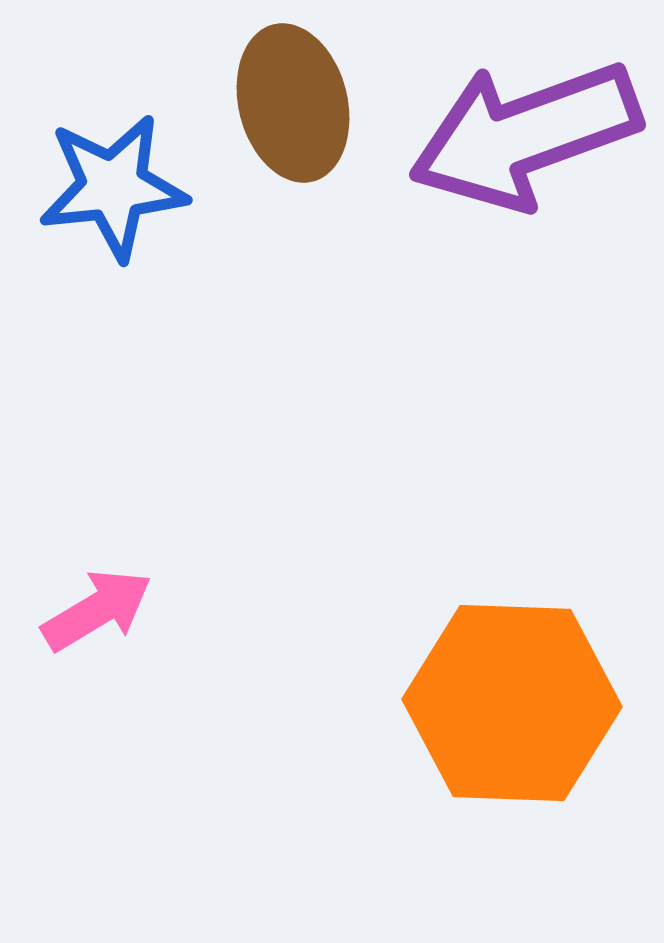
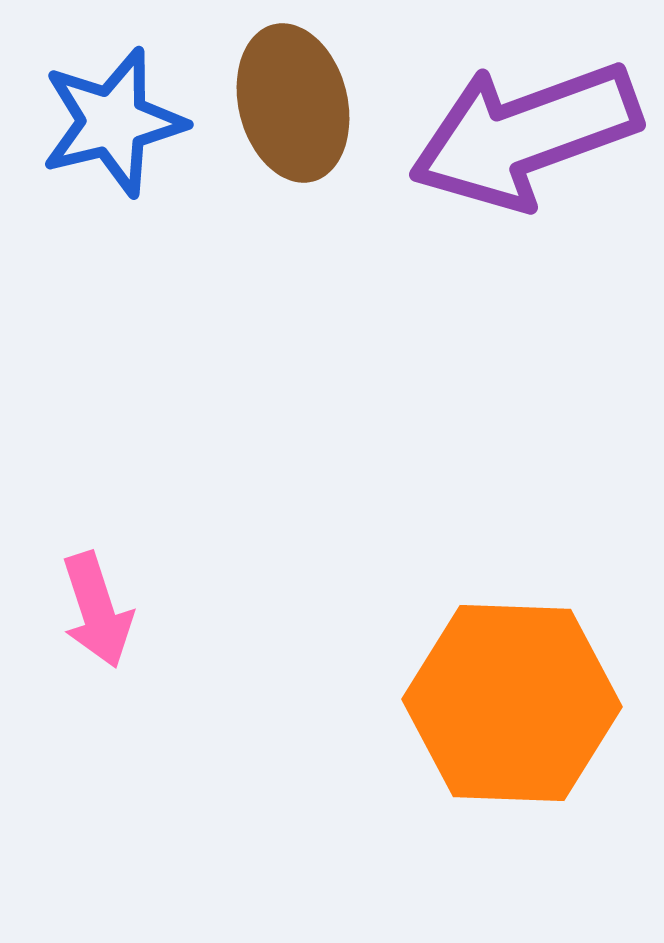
blue star: moved 65 px up; rotated 8 degrees counterclockwise
pink arrow: rotated 103 degrees clockwise
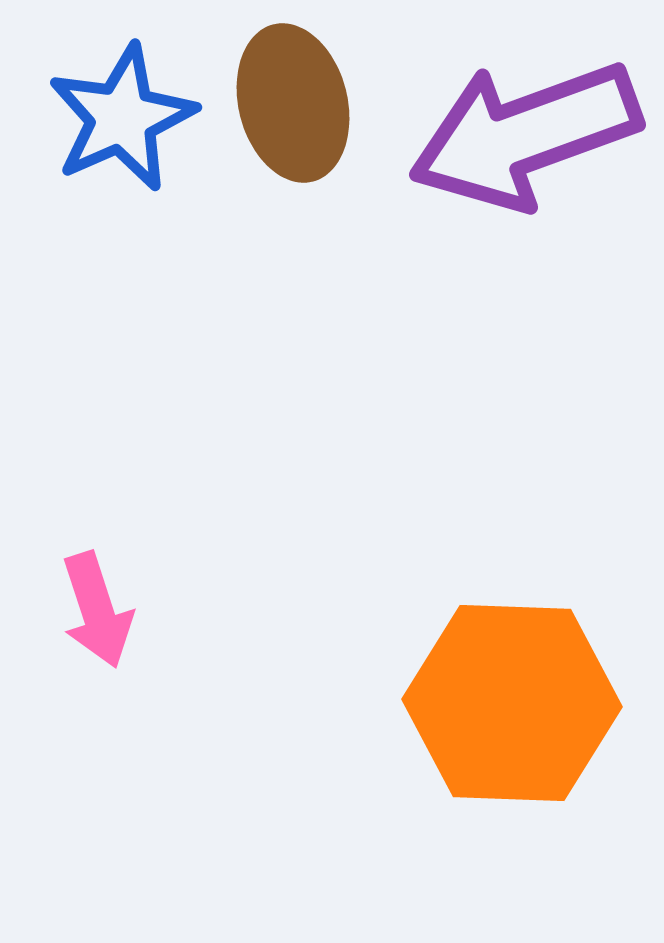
blue star: moved 9 px right, 4 px up; rotated 10 degrees counterclockwise
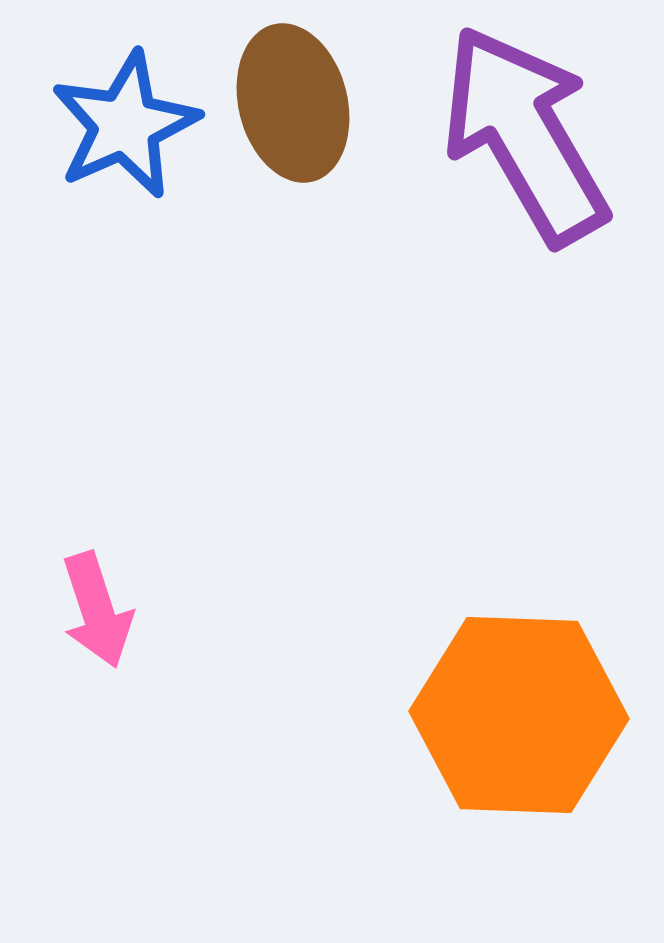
blue star: moved 3 px right, 7 px down
purple arrow: rotated 80 degrees clockwise
orange hexagon: moved 7 px right, 12 px down
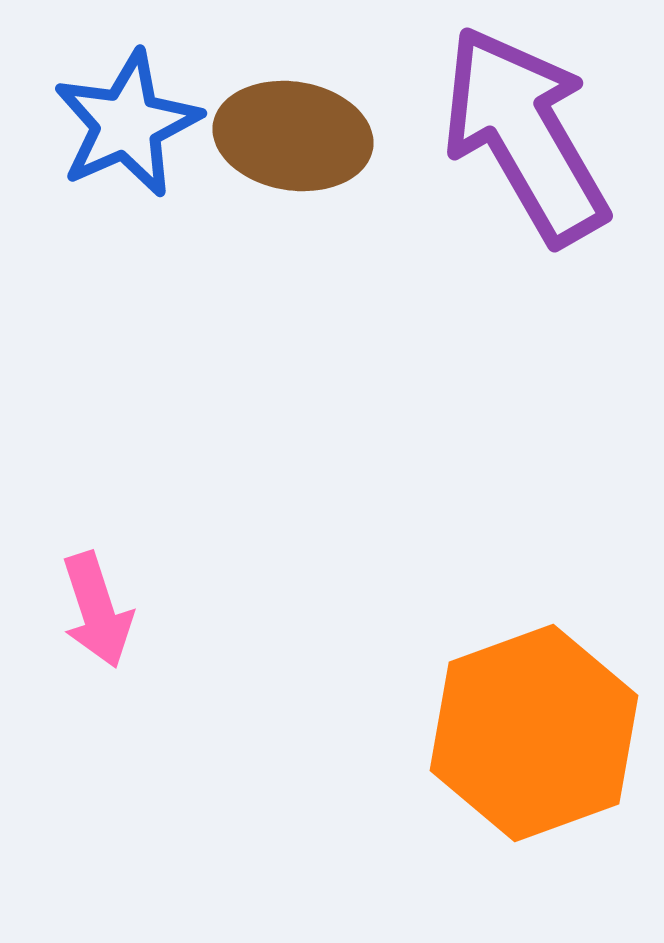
brown ellipse: moved 33 px down; rotated 67 degrees counterclockwise
blue star: moved 2 px right, 1 px up
orange hexagon: moved 15 px right, 18 px down; rotated 22 degrees counterclockwise
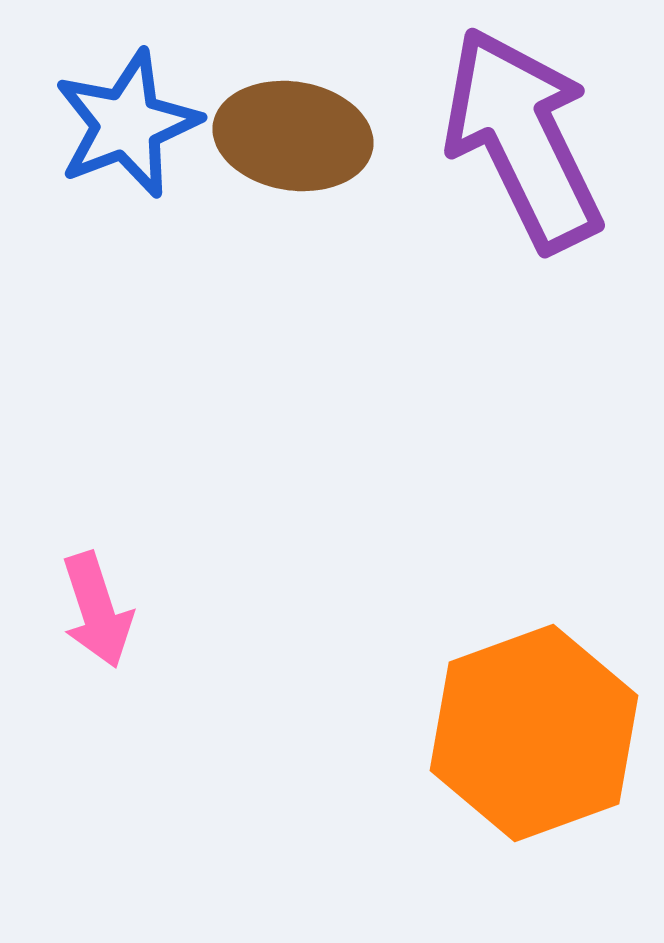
blue star: rotated 3 degrees clockwise
purple arrow: moved 2 px left, 4 px down; rotated 4 degrees clockwise
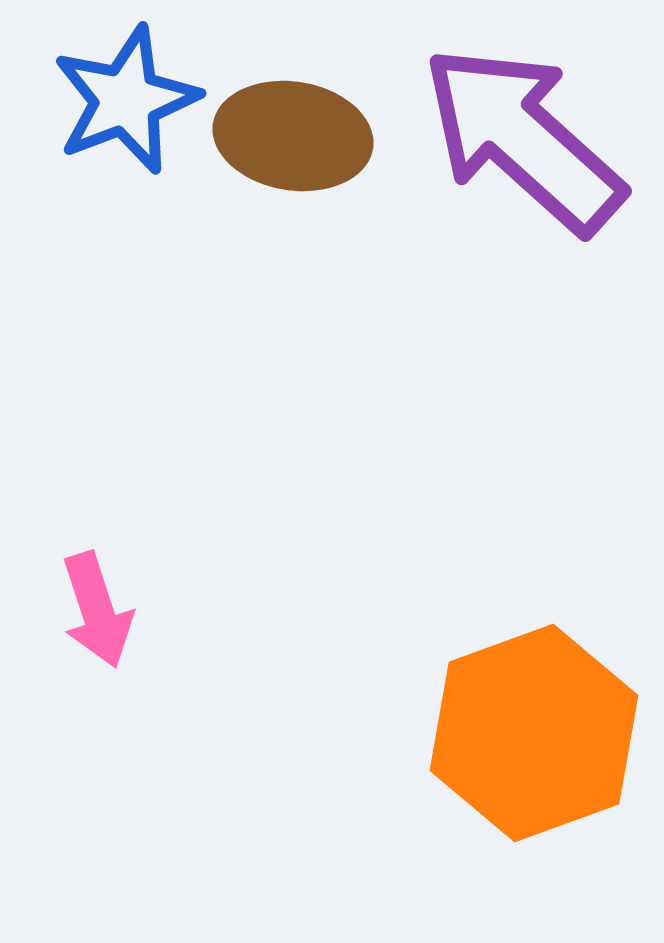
blue star: moved 1 px left, 24 px up
purple arrow: rotated 22 degrees counterclockwise
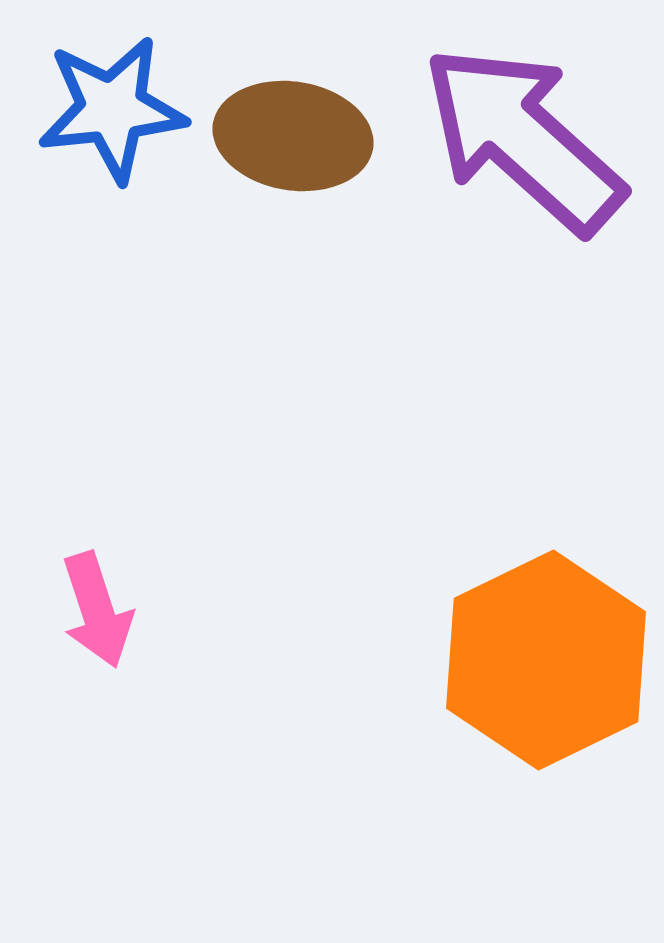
blue star: moved 14 px left, 9 px down; rotated 15 degrees clockwise
orange hexagon: moved 12 px right, 73 px up; rotated 6 degrees counterclockwise
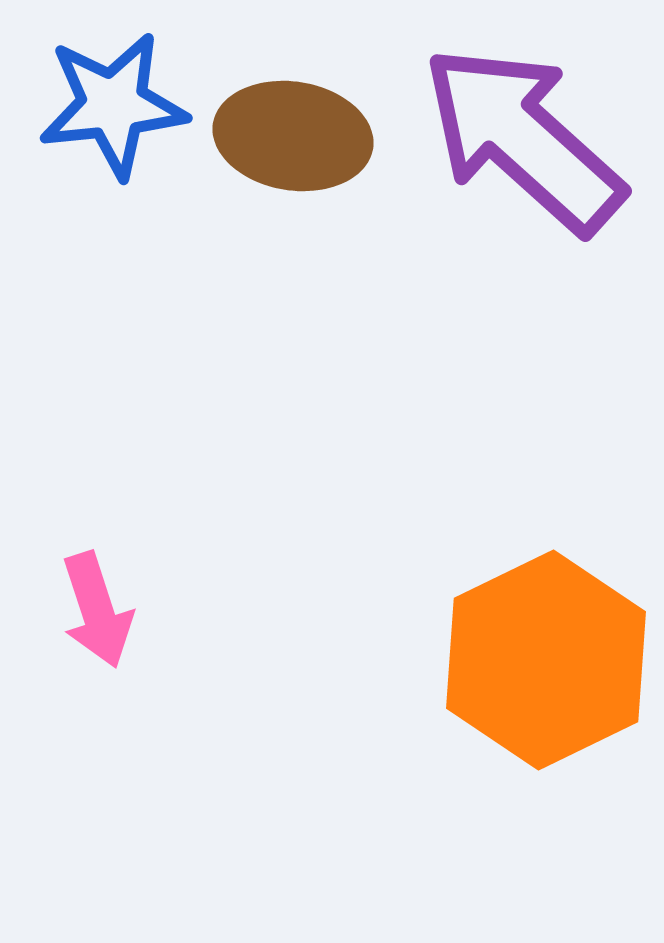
blue star: moved 1 px right, 4 px up
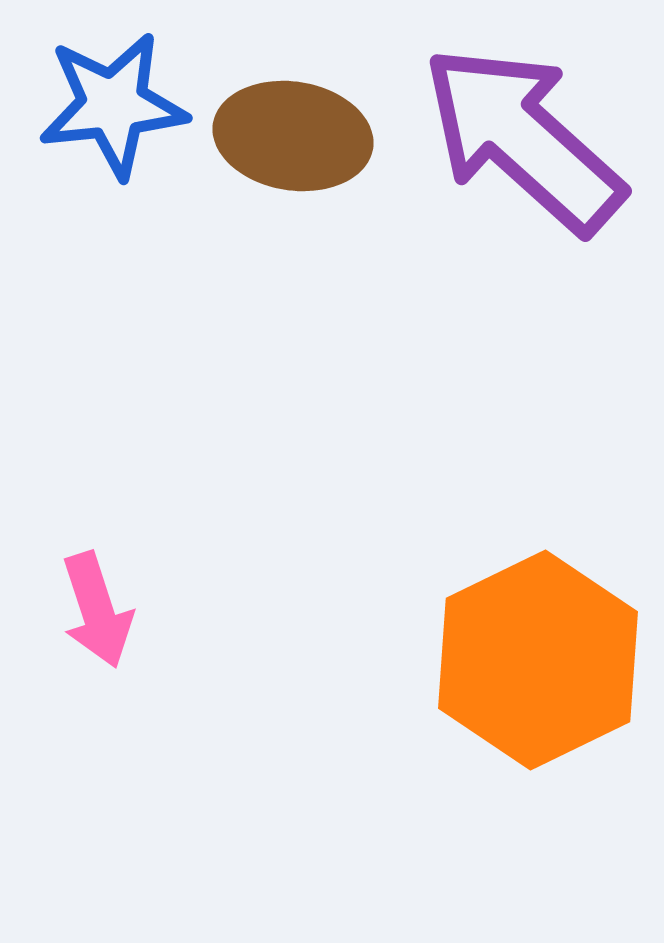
orange hexagon: moved 8 px left
